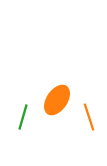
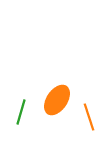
green line: moved 2 px left, 5 px up
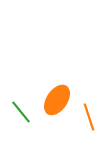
green line: rotated 55 degrees counterclockwise
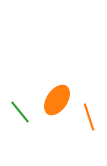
green line: moved 1 px left
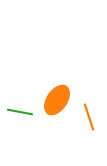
green line: rotated 40 degrees counterclockwise
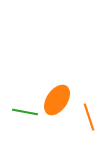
green line: moved 5 px right
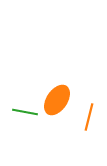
orange line: rotated 32 degrees clockwise
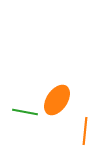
orange line: moved 4 px left, 14 px down; rotated 8 degrees counterclockwise
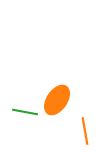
orange line: rotated 16 degrees counterclockwise
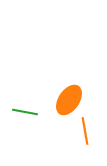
orange ellipse: moved 12 px right
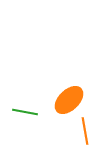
orange ellipse: rotated 12 degrees clockwise
